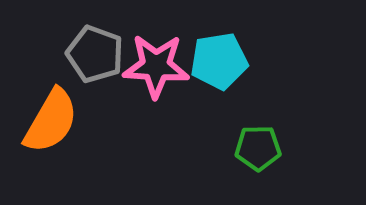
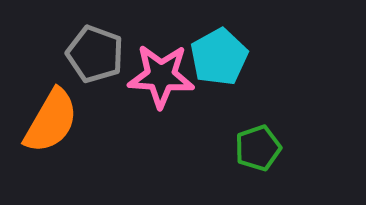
cyan pentagon: moved 4 px up; rotated 20 degrees counterclockwise
pink star: moved 5 px right, 10 px down
green pentagon: rotated 18 degrees counterclockwise
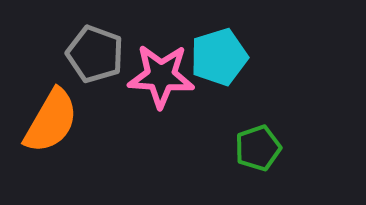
cyan pentagon: rotated 12 degrees clockwise
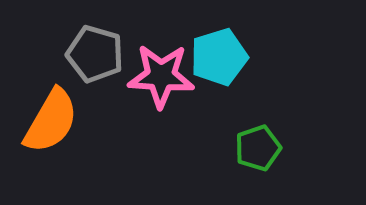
gray pentagon: rotated 4 degrees counterclockwise
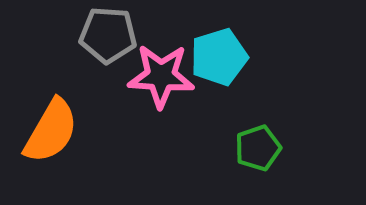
gray pentagon: moved 13 px right, 19 px up; rotated 12 degrees counterclockwise
orange semicircle: moved 10 px down
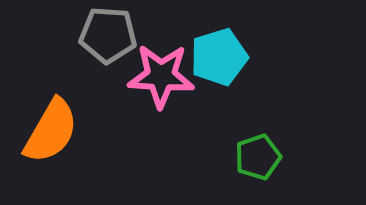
green pentagon: moved 9 px down
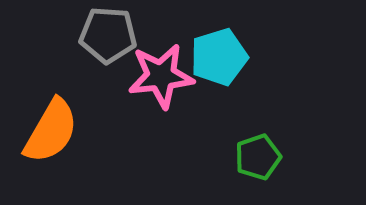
pink star: rotated 10 degrees counterclockwise
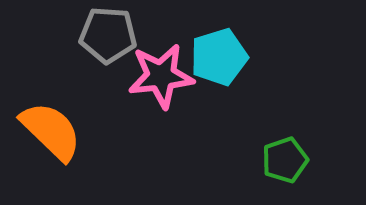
orange semicircle: rotated 76 degrees counterclockwise
green pentagon: moved 27 px right, 3 px down
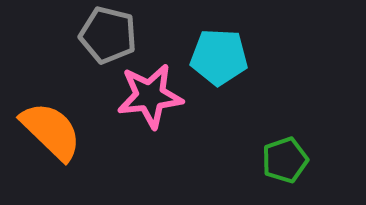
gray pentagon: rotated 10 degrees clockwise
cyan pentagon: rotated 20 degrees clockwise
pink star: moved 11 px left, 20 px down
